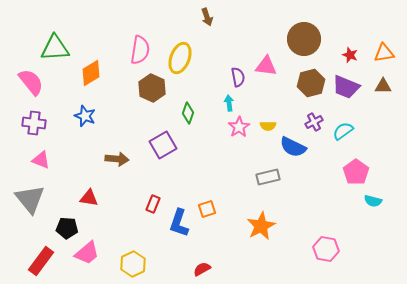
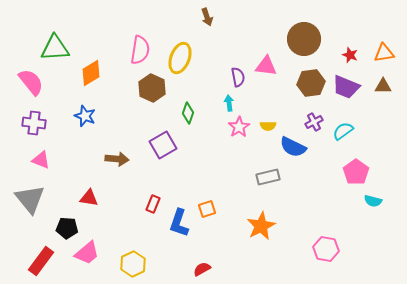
brown hexagon at (311, 83): rotated 8 degrees clockwise
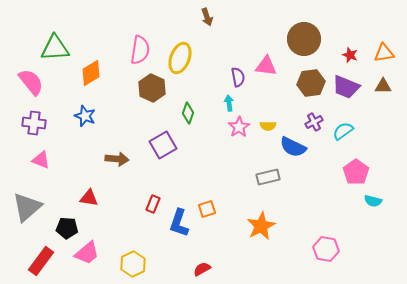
gray triangle at (30, 199): moved 3 px left, 8 px down; rotated 28 degrees clockwise
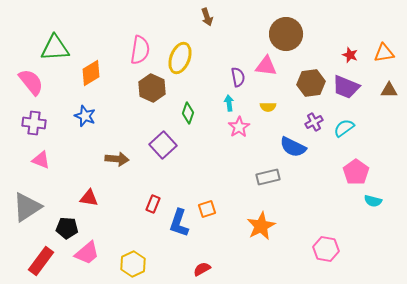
brown circle at (304, 39): moved 18 px left, 5 px up
brown triangle at (383, 86): moved 6 px right, 4 px down
yellow semicircle at (268, 126): moved 19 px up
cyan semicircle at (343, 131): moved 1 px right, 3 px up
purple square at (163, 145): rotated 12 degrees counterclockwise
gray triangle at (27, 207): rotated 8 degrees clockwise
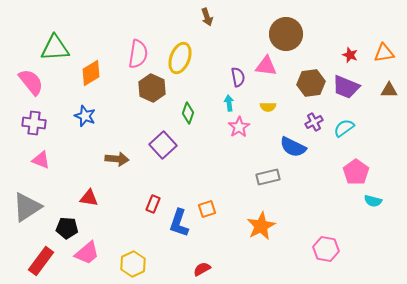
pink semicircle at (140, 50): moved 2 px left, 4 px down
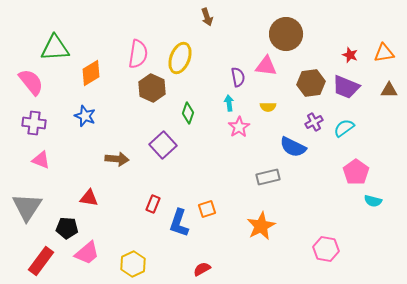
gray triangle at (27, 207): rotated 24 degrees counterclockwise
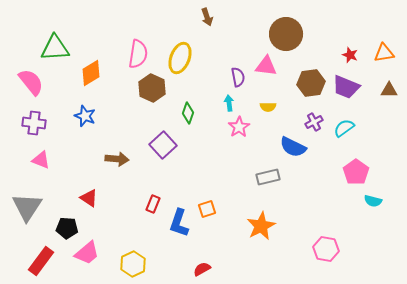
red triangle at (89, 198): rotated 24 degrees clockwise
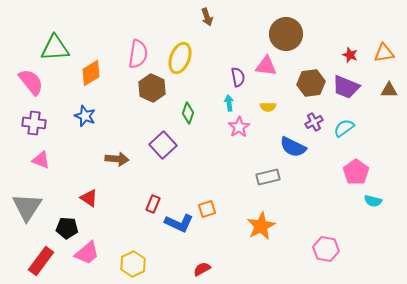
blue L-shape at (179, 223): rotated 84 degrees counterclockwise
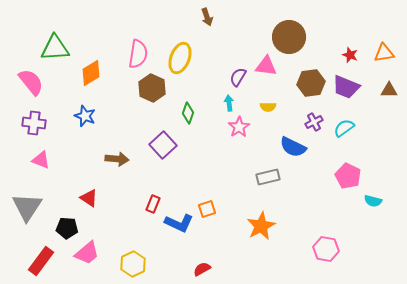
brown circle at (286, 34): moved 3 px right, 3 px down
purple semicircle at (238, 77): rotated 138 degrees counterclockwise
pink pentagon at (356, 172): moved 8 px left, 4 px down; rotated 10 degrees counterclockwise
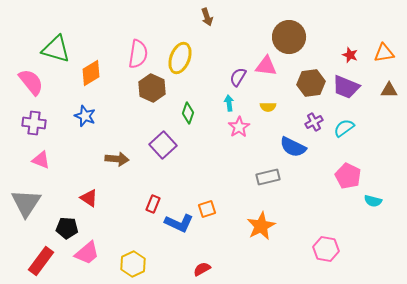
green triangle at (55, 48): moved 1 px right, 1 px down; rotated 20 degrees clockwise
gray triangle at (27, 207): moved 1 px left, 4 px up
